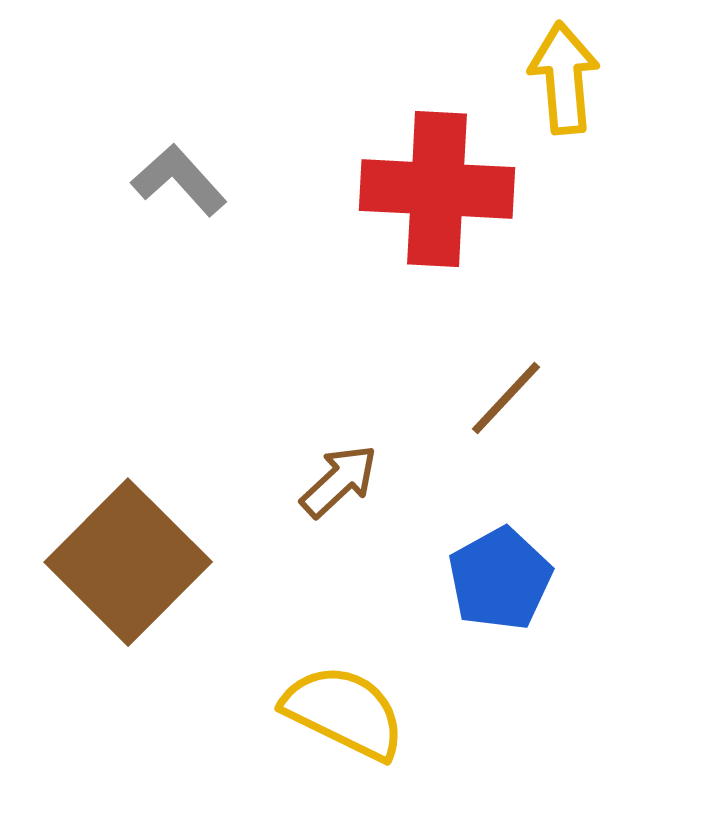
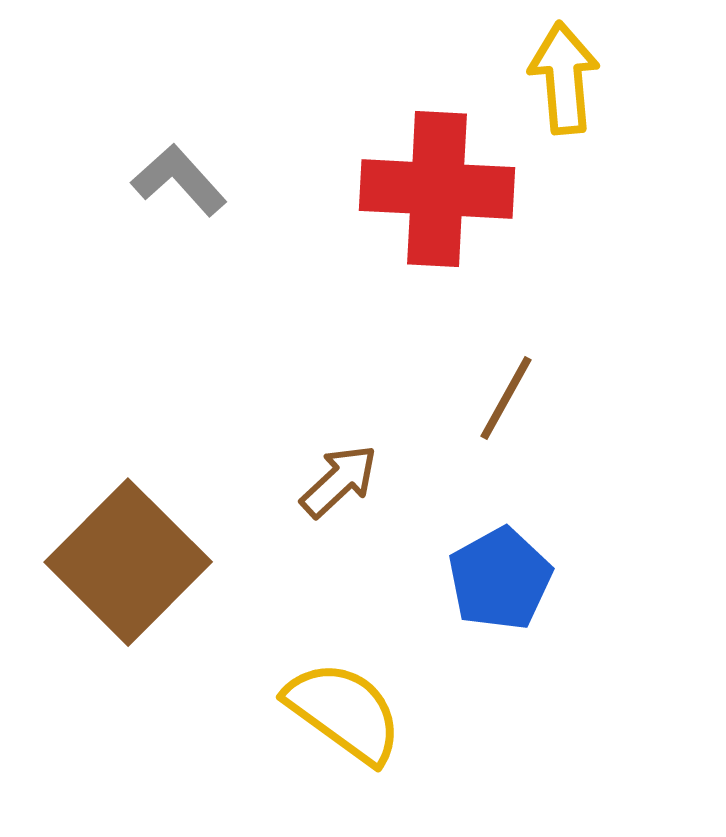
brown line: rotated 14 degrees counterclockwise
yellow semicircle: rotated 10 degrees clockwise
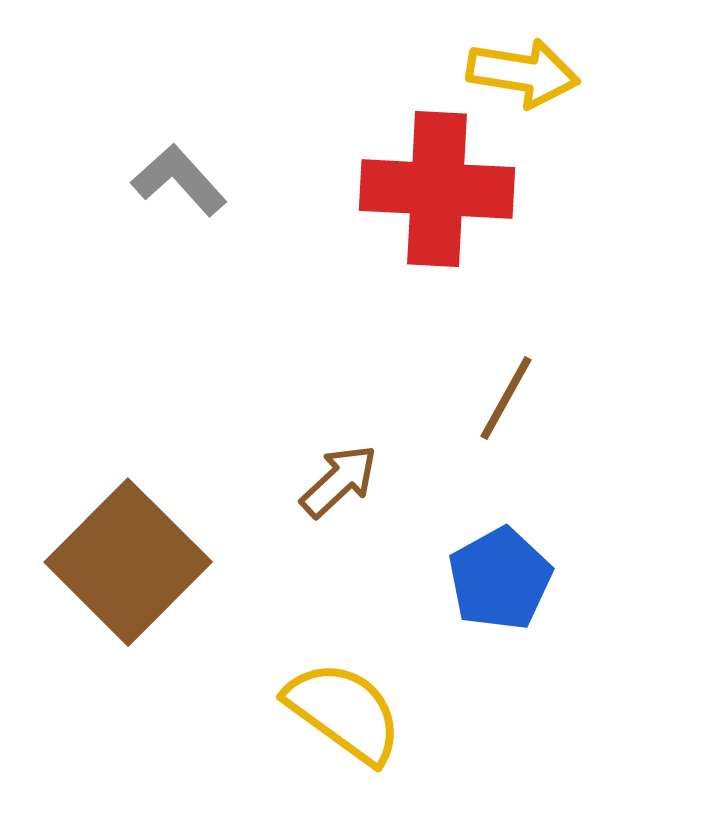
yellow arrow: moved 41 px left, 5 px up; rotated 104 degrees clockwise
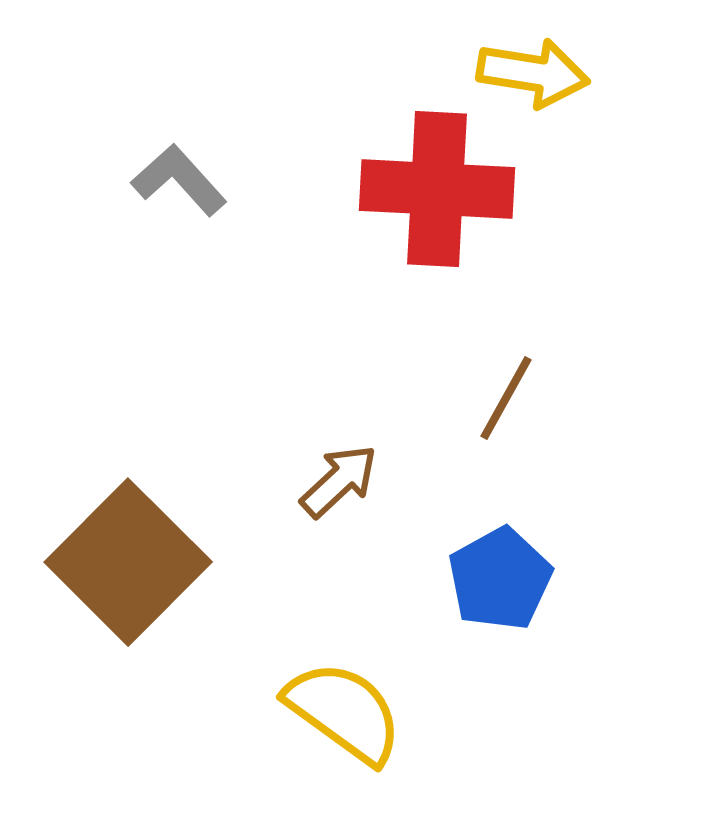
yellow arrow: moved 10 px right
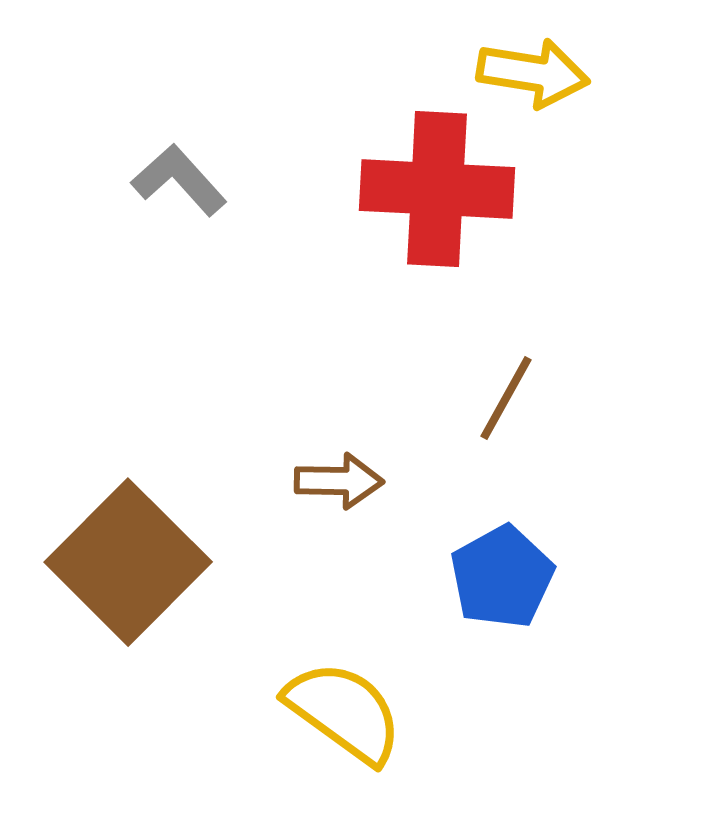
brown arrow: rotated 44 degrees clockwise
blue pentagon: moved 2 px right, 2 px up
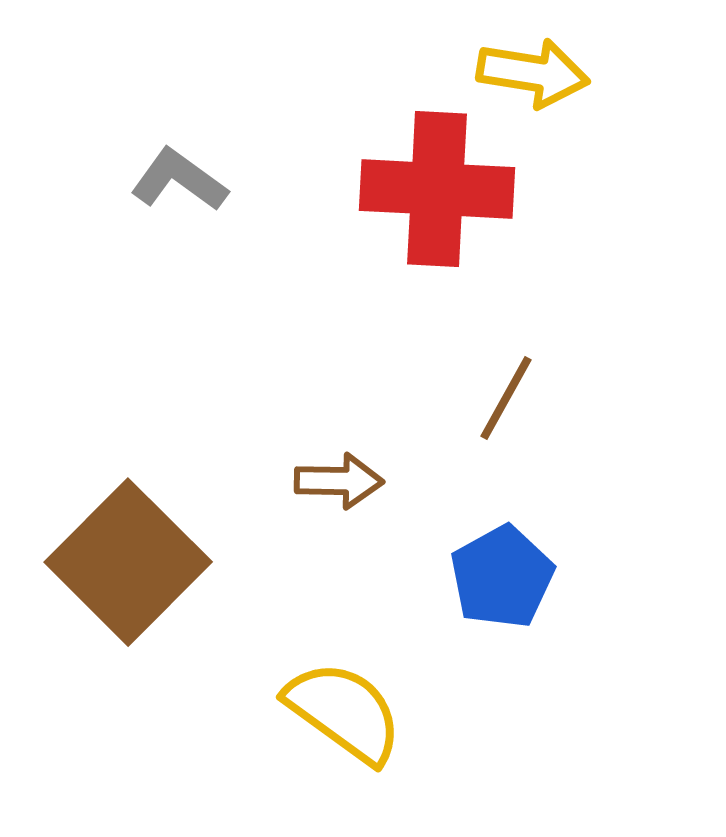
gray L-shape: rotated 12 degrees counterclockwise
